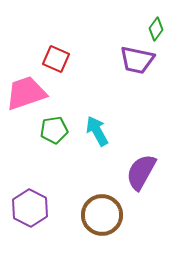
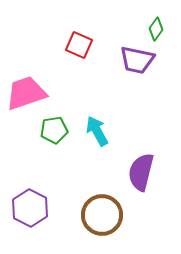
red square: moved 23 px right, 14 px up
purple semicircle: rotated 15 degrees counterclockwise
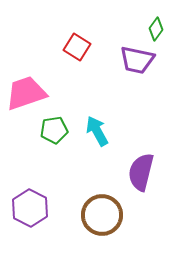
red square: moved 2 px left, 2 px down; rotated 8 degrees clockwise
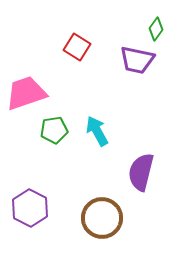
brown circle: moved 3 px down
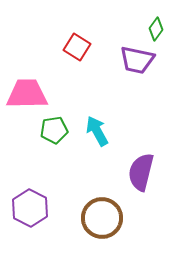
pink trapezoid: moved 1 px right, 1 px down; rotated 18 degrees clockwise
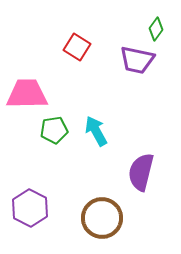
cyan arrow: moved 1 px left
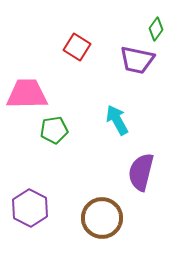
cyan arrow: moved 21 px right, 11 px up
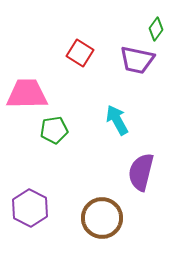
red square: moved 3 px right, 6 px down
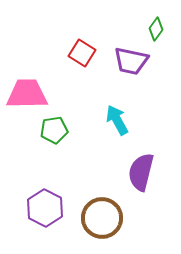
red square: moved 2 px right
purple trapezoid: moved 6 px left, 1 px down
purple hexagon: moved 15 px right
